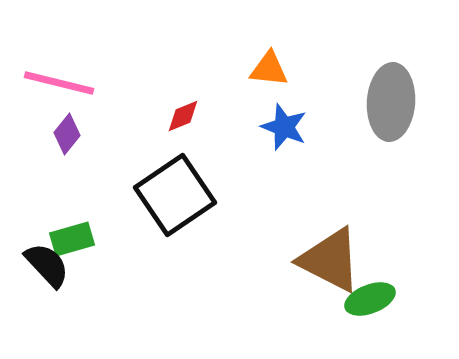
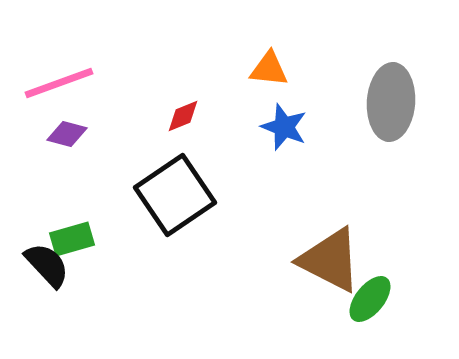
pink line: rotated 34 degrees counterclockwise
purple diamond: rotated 66 degrees clockwise
green ellipse: rotated 30 degrees counterclockwise
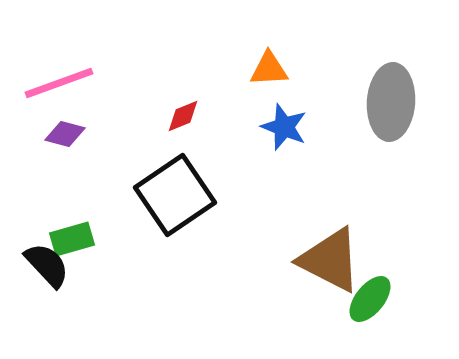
orange triangle: rotated 9 degrees counterclockwise
purple diamond: moved 2 px left
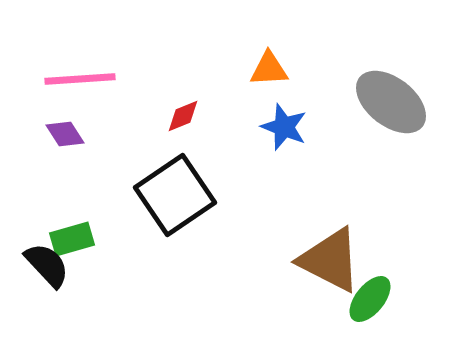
pink line: moved 21 px right, 4 px up; rotated 16 degrees clockwise
gray ellipse: rotated 56 degrees counterclockwise
purple diamond: rotated 42 degrees clockwise
